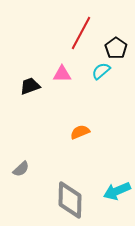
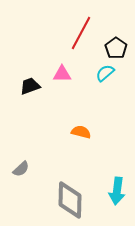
cyan semicircle: moved 4 px right, 2 px down
orange semicircle: moved 1 px right; rotated 36 degrees clockwise
cyan arrow: rotated 60 degrees counterclockwise
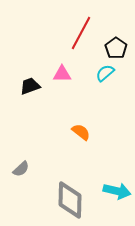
orange semicircle: rotated 24 degrees clockwise
cyan arrow: rotated 84 degrees counterclockwise
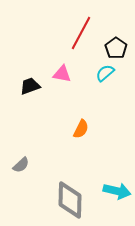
pink triangle: rotated 12 degrees clockwise
orange semicircle: moved 3 px up; rotated 78 degrees clockwise
gray semicircle: moved 4 px up
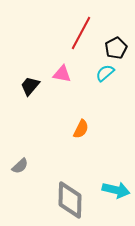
black pentagon: rotated 10 degrees clockwise
black trapezoid: rotated 30 degrees counterclockwise
gray semicircle: moved 1 px left, 1 px down
cyan arrow: moved 1 px left, 1 px up
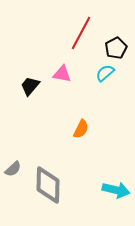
gray semicircle: moved 7 px left, 3 px down
gray diamond: moved 22 px left, 15 px up
